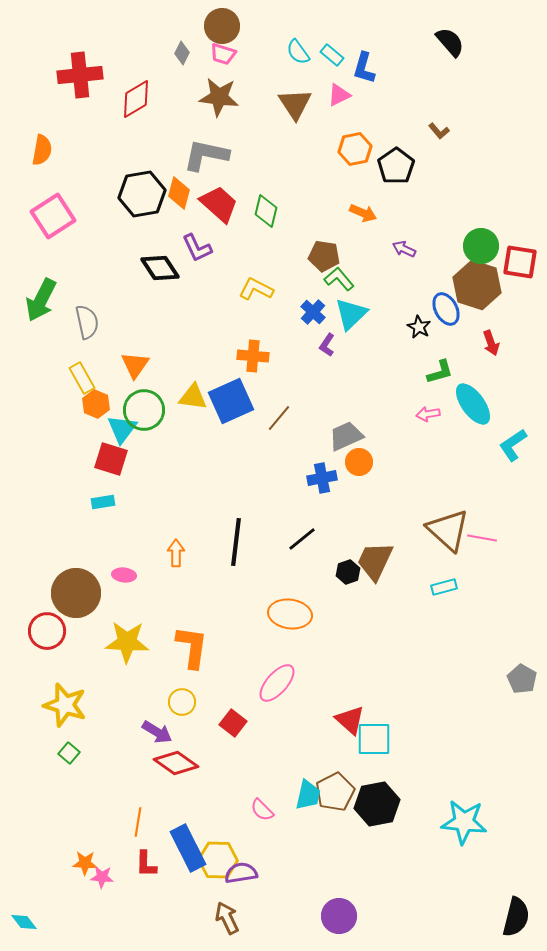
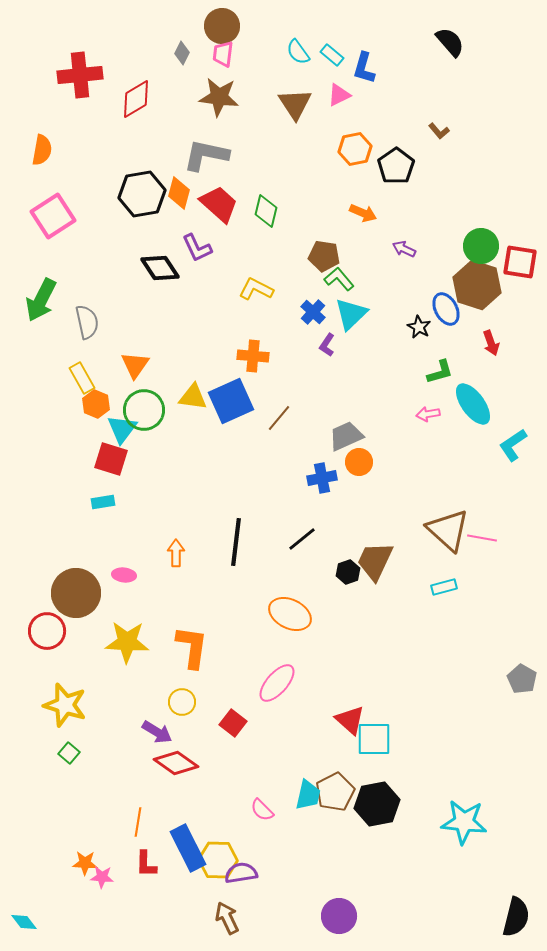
pink trapezoid at (223, 54): rotated 80 degrees clockwise
orange ellipse at (290, 614): rotated 18 degrees clockwise
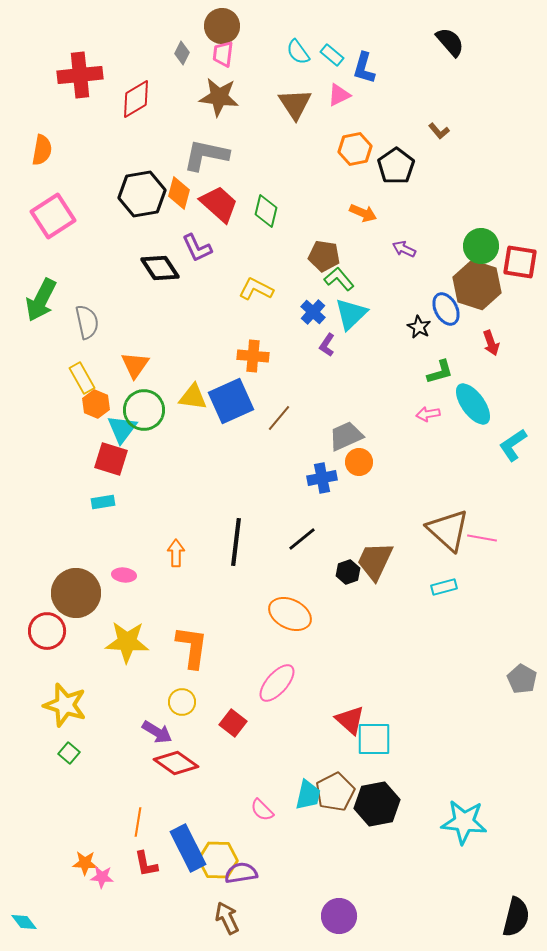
red L-shape at (146, 864): rotated 12 degrees counterclockwise
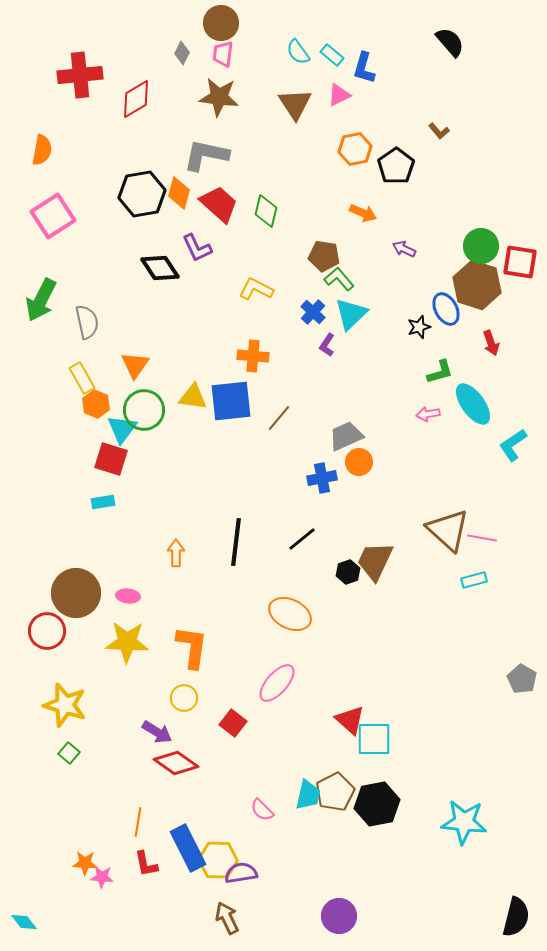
brown circle at (222, 26): moved 1 px left, 3 px up
black star at (419, 327): rotated 25 degrees clockwise
blue square at (231, 401): rotated 18 degrees clockwise
pink ellipse at (124, 575): moved 4 px right, 21 px down
cyan rectangle at (444, 587): moved 30 px right, 7 px up
yellow circle at (182, 702): moved 2 px right, 4 px up
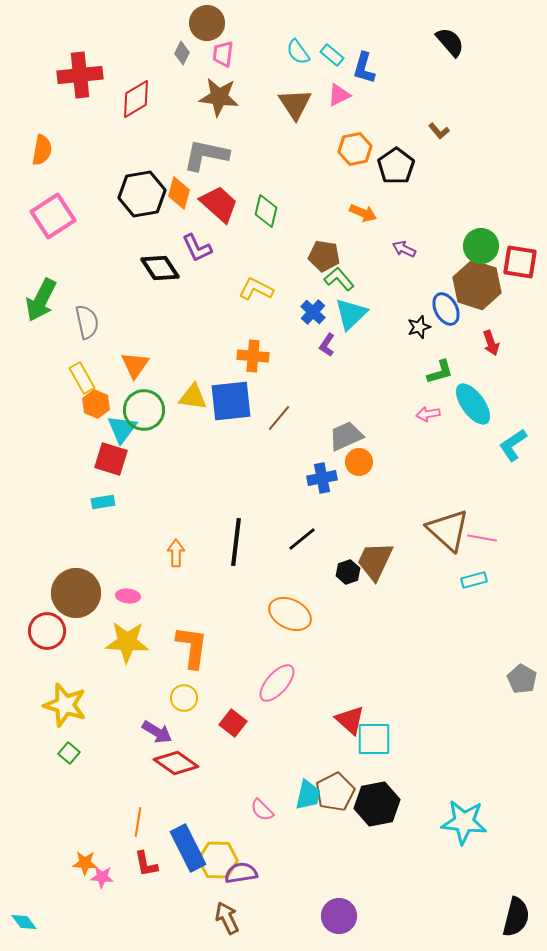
brown circle at (221, 23): moved 14 px left
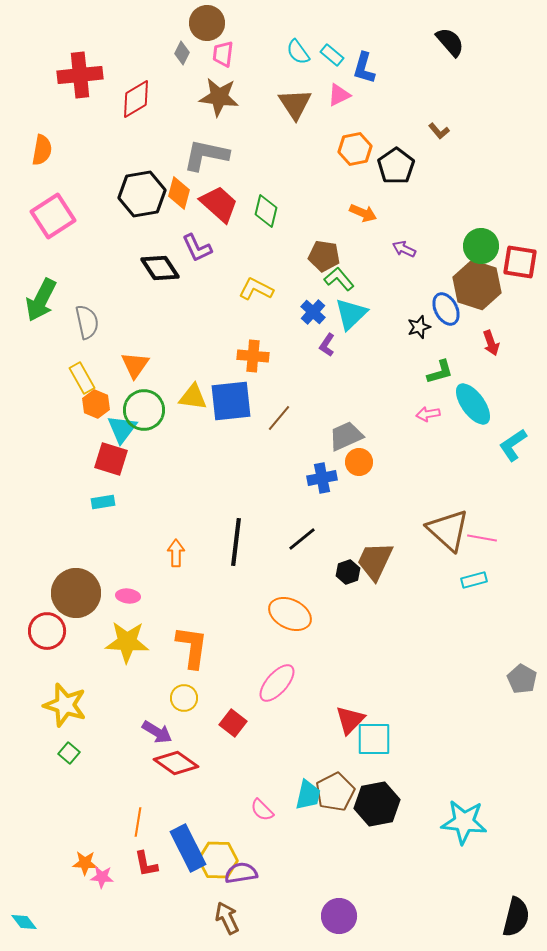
red triangle at (350, 720): rotated 32 degrees clockwise
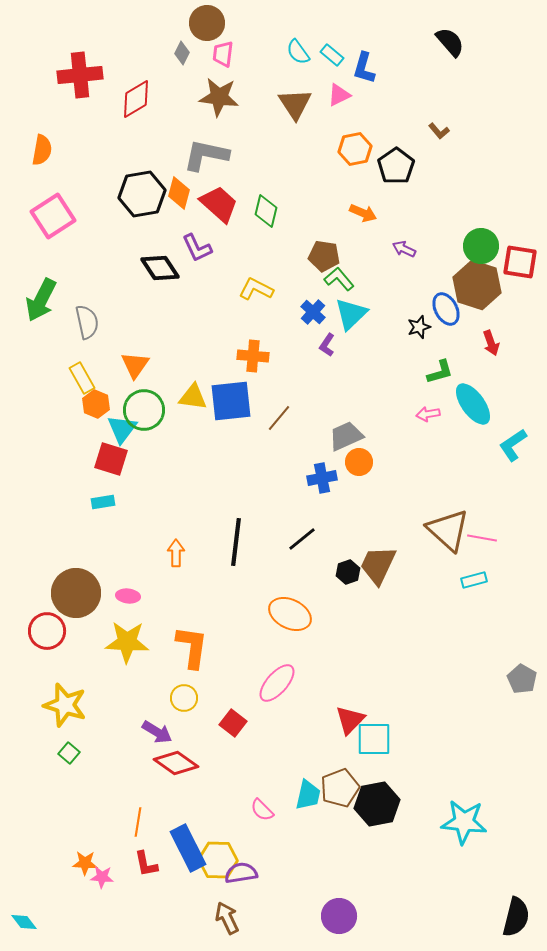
brown trapezoid at (375, 561): moved 3 px right, 4 px down
brown pentagon at (335, 792): moved 5 px right, 4 px up; rotated 6 degrees clockwise
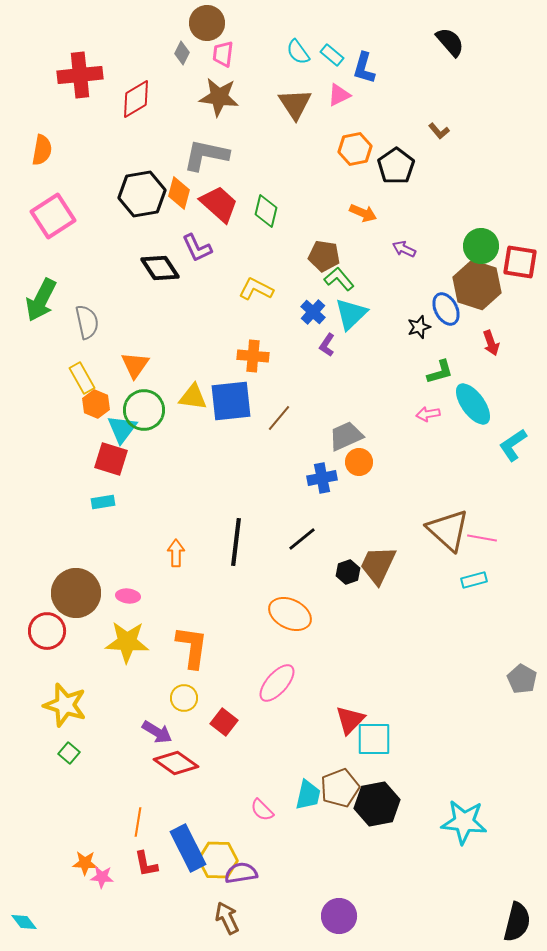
red square at (233, 723): moved 9 px left, 1 px up
black semicircle at (516, 917): moved 1 px right, 5 px down
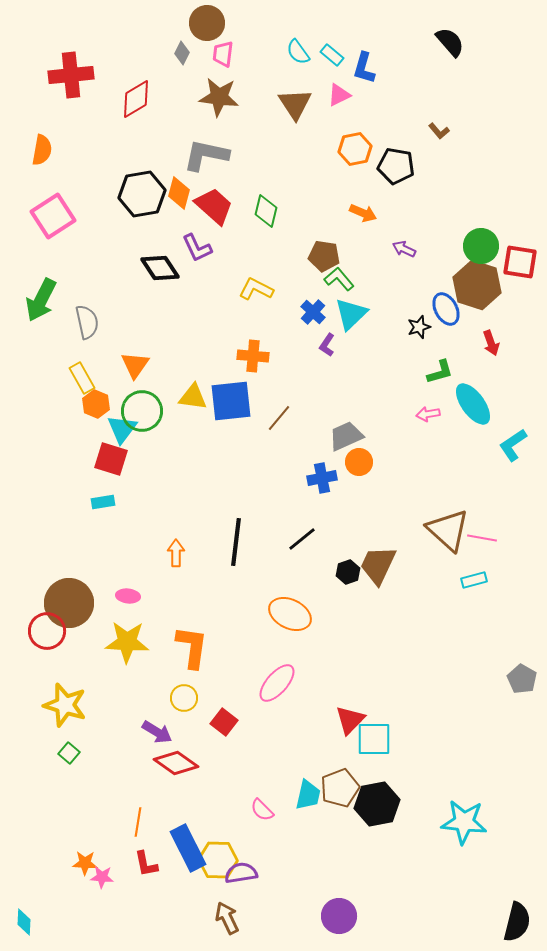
red cross at (80, 75): moved 9 px left
black pentagon at (396, 166): rotated 27 degrees counterclockwise
red trapezoid at (219, 204): moved 5 px left, 2 px down
green circle at (144, 410): moved 2 px left, 1 px down
brown circle at (76, 593): moved 7 px left, 10 px down
cyan diamond at (24, 922): rotated 40 degrees clockwise
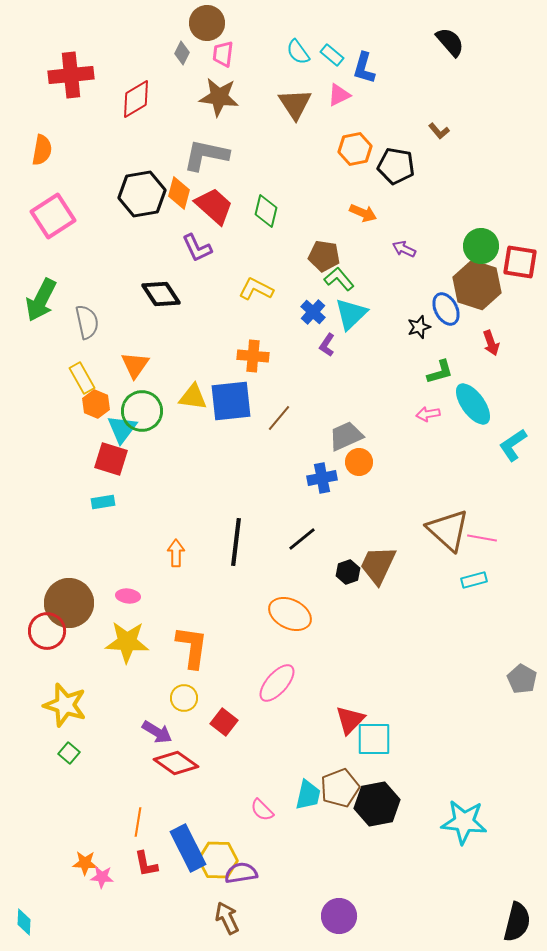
black diamond at (160, 268): moved 1 px right, 26 px down
